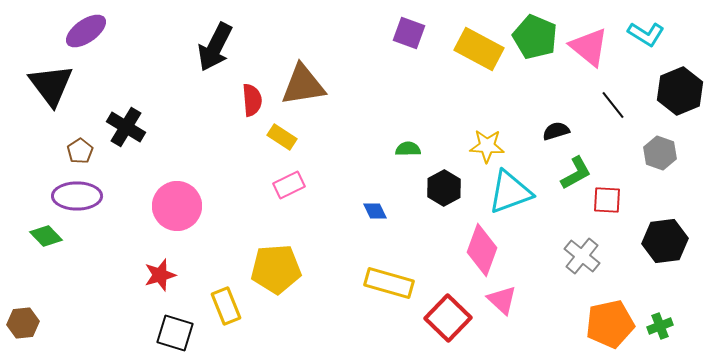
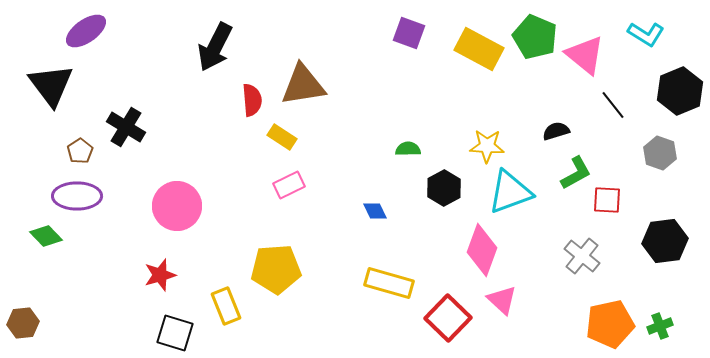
pink triangle at (589, 47): moved 4 px left, 8 px down
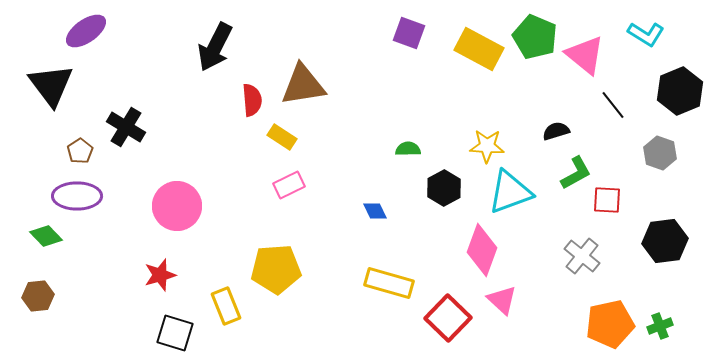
brown hexagon at (23, 323): moved 15 px right, 27 px up
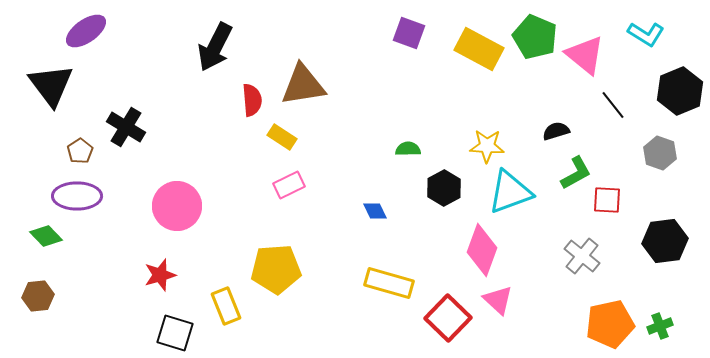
pink triangle at (502, 300): moved 4 px left
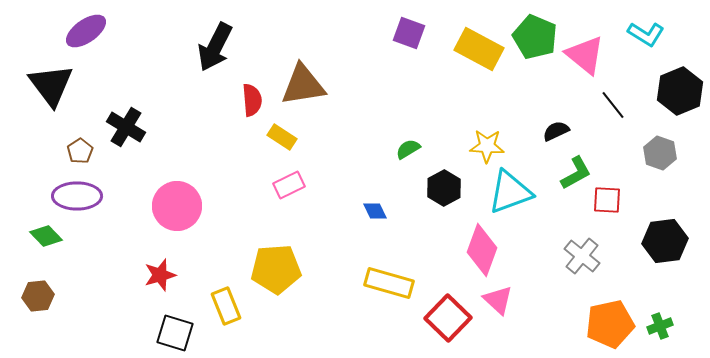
black semicircle at (556, 131): rotated 8 degrees counterclockwise
green semicircle at (408, 149): rotated 30 degrees counterclockwise
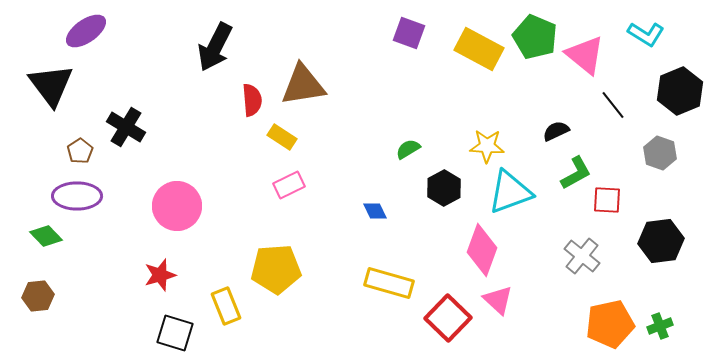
black hexagon at (665, 241): moved 4 px left
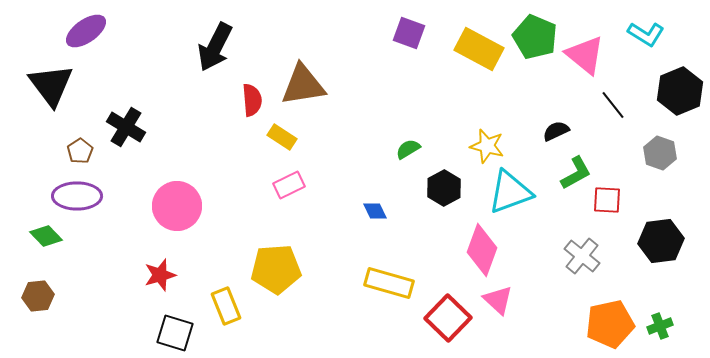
yellow star at (487, 146): rotated 12 degrees clockwise
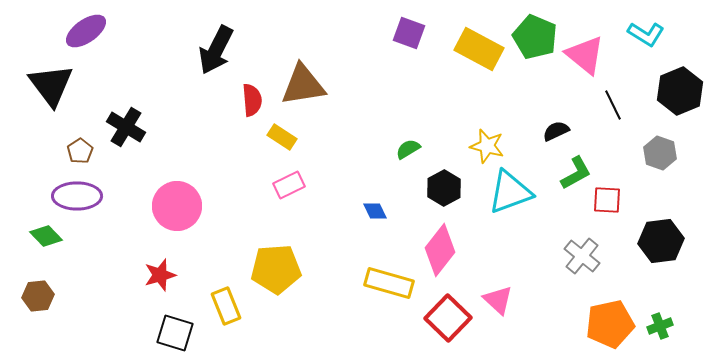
black arrow at (215, 47): moved 1 px right, 3 px down
black line at (613, 105): rotated 12 degrees clockwise
pink diamond at (482, 250): moved 42 px left; rotated 18 degrees clockwise
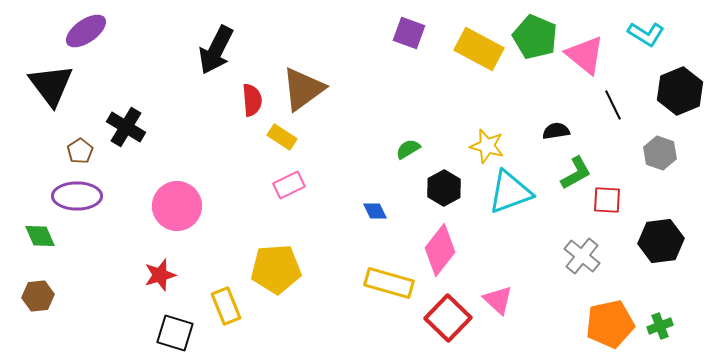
brown triangle at (303, 85): moved 4 px down; rotated 27 degrees counterclockwise
black semicircle at (556, 131): rotated 16 degrees clockwise
green diamond at (46, 236): moved 6 px left; rotated 20 degrees clockwise
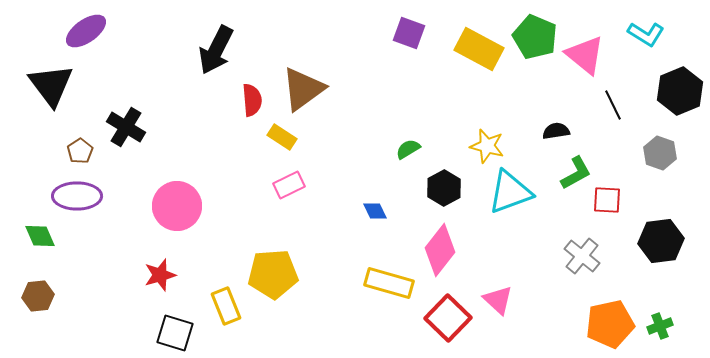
yellow pentagon at (276, 269): moved 3 px left, 5 px down
